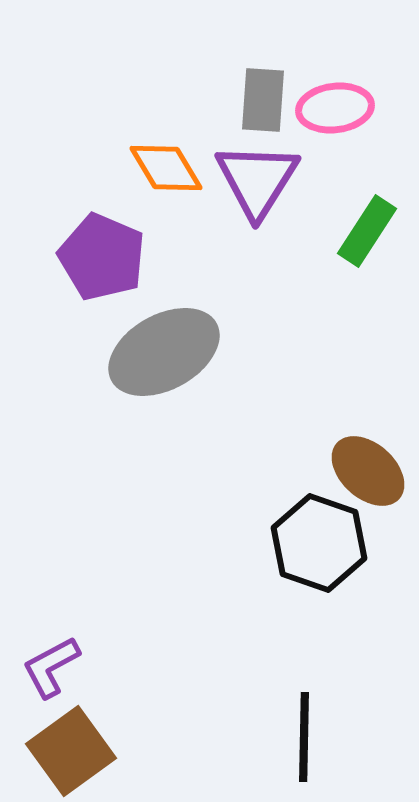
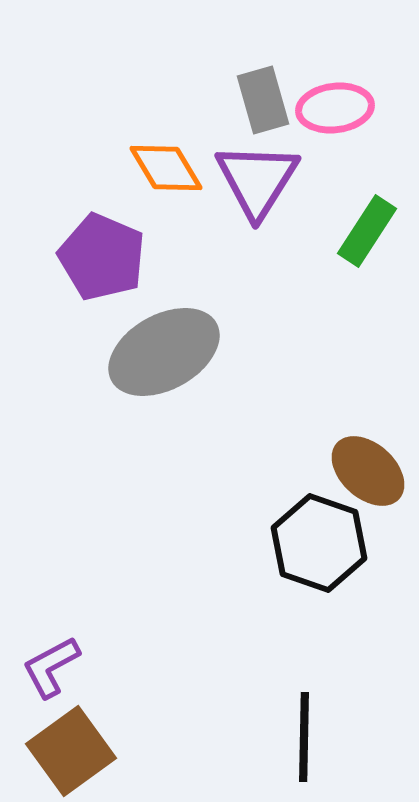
gray rectangle: rotated 20 degrees counterclockwise
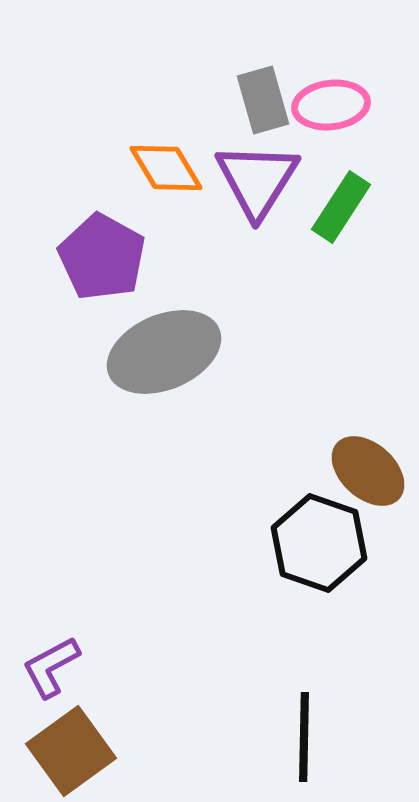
pink ellipse: moved 4 px left, 3 px up
green rectangle: moved 26 px left, 24 px up
purple pentagon: rotated 6 degrees clockwise
gray ellipse: rotated 6 degrees clockwise
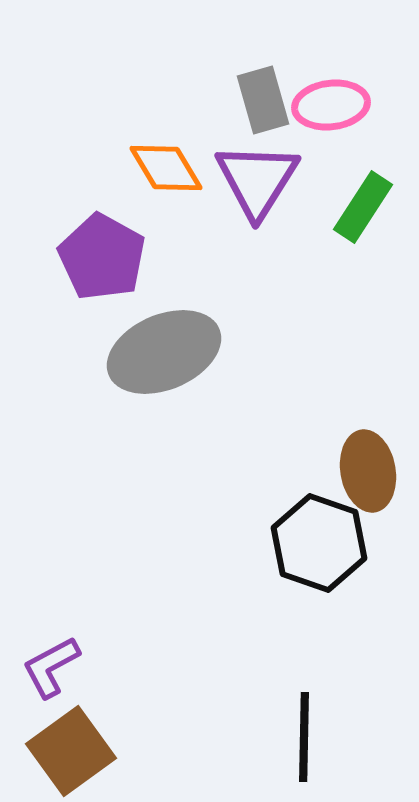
green rectangle: moved 22 px right
brown ellipse: rotated 38 degrees clockwise
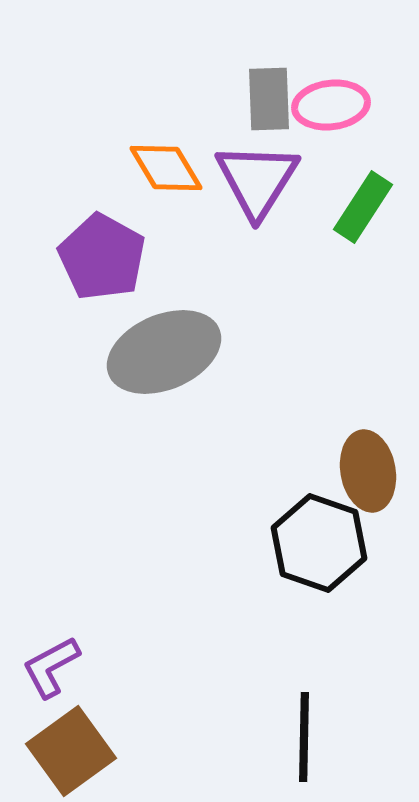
gray rectangle: moved 6 px right, 1 px up; rotated 14 degrees clockwise
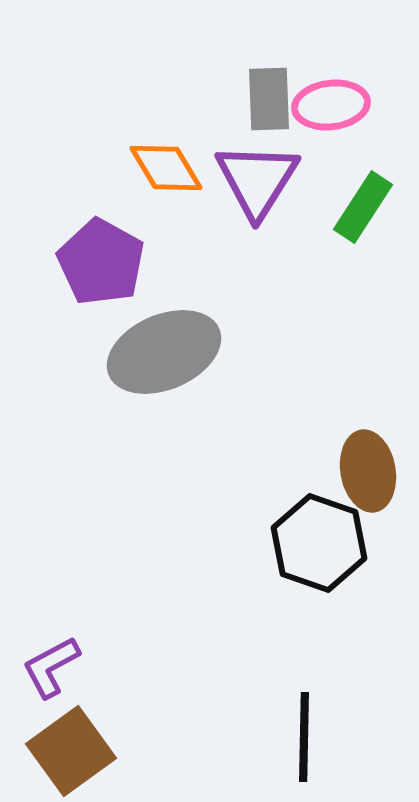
purple pentagon: moved 1 px left, 5 px down
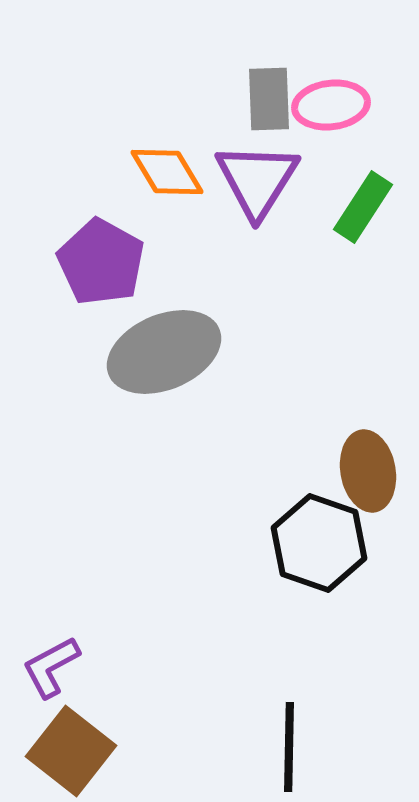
orange diamond: moved 1 px right, 4 px down
black line: moved 15 px left, 10 px down
brown square: rotated 16 degrees counterclockwise
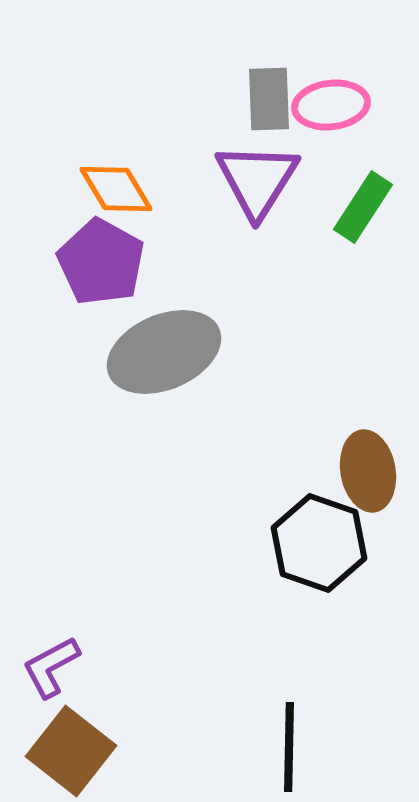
orange diamond: moved 51 px left, 17 px down
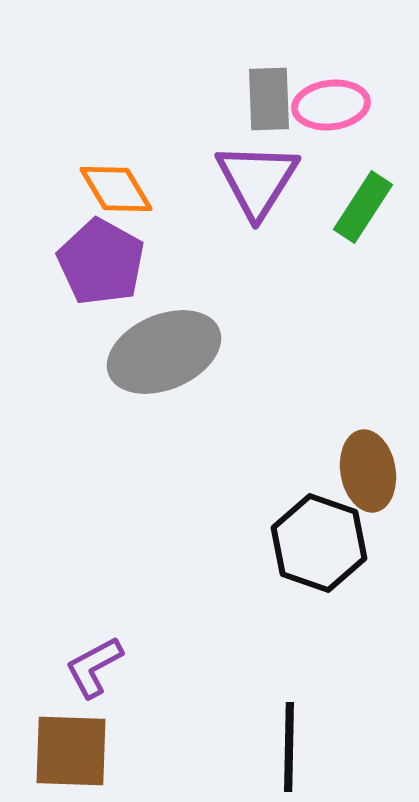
purple L-shape: moved 43 px right
brown square: rotated 36 degrees counterclockwise
